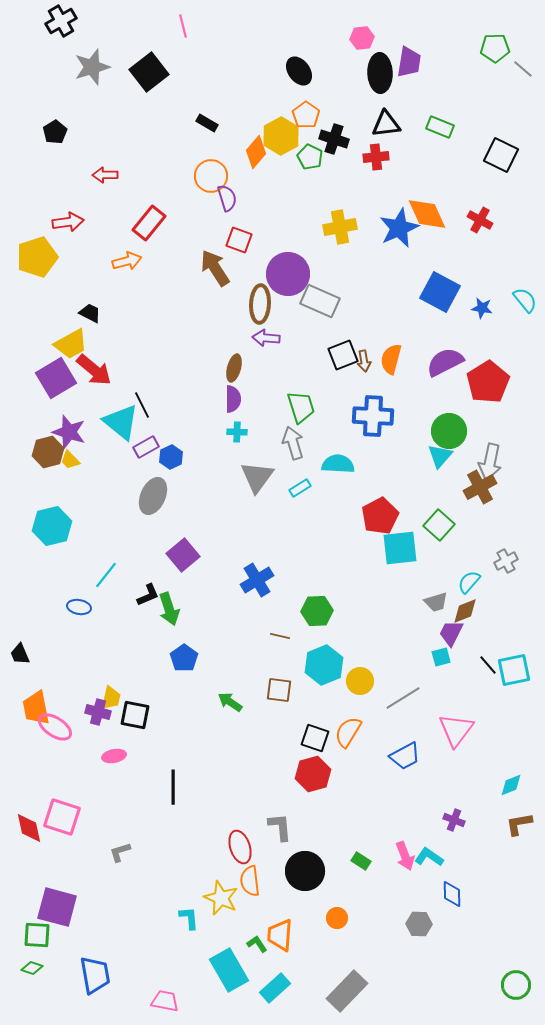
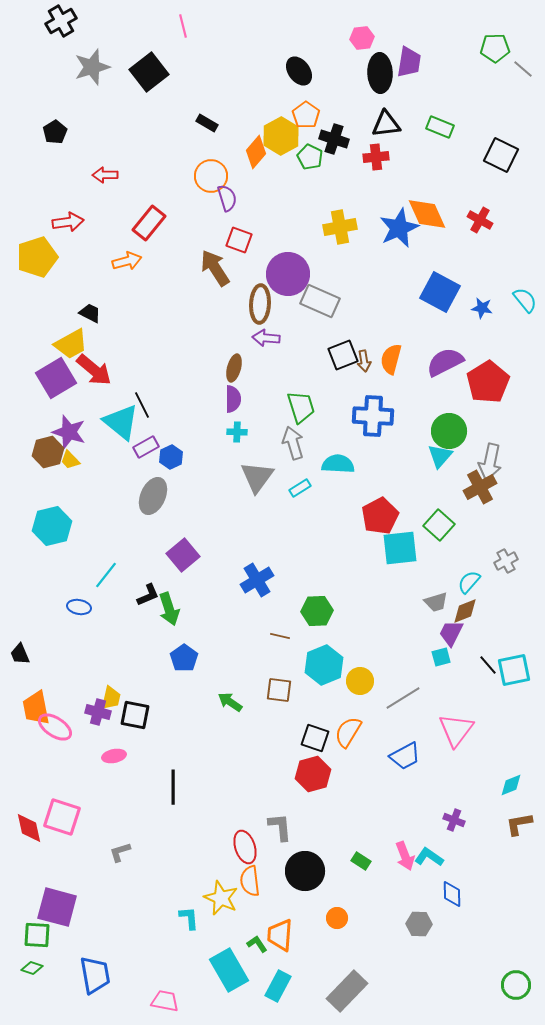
red ellipse at (240, 847): moved 5 px right
cyan rectangle at (275, 988): moved 3 px right, 2 px up; rotated 20 degrees counterclockwise
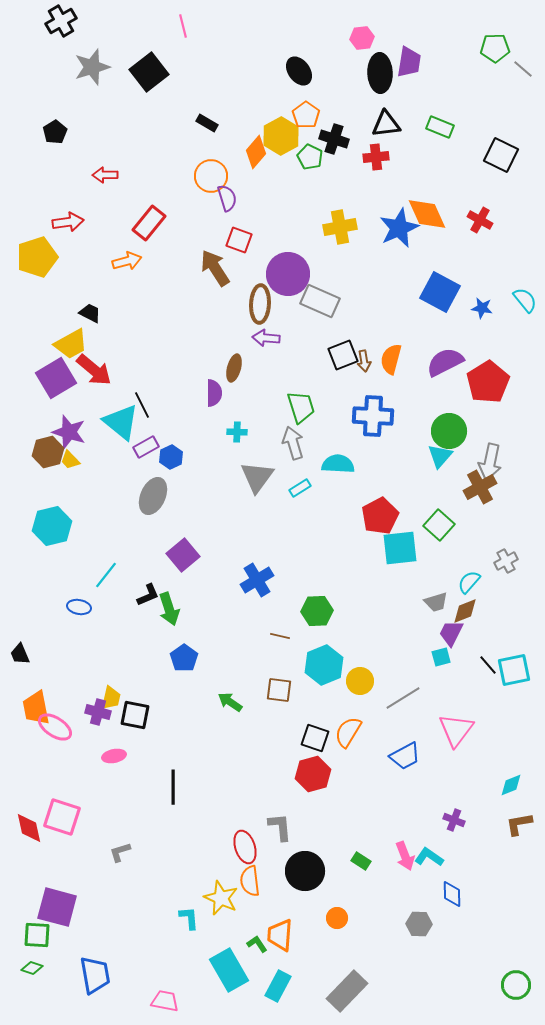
purple semicircle at (233, 399): moved 19 px left, 6 px up
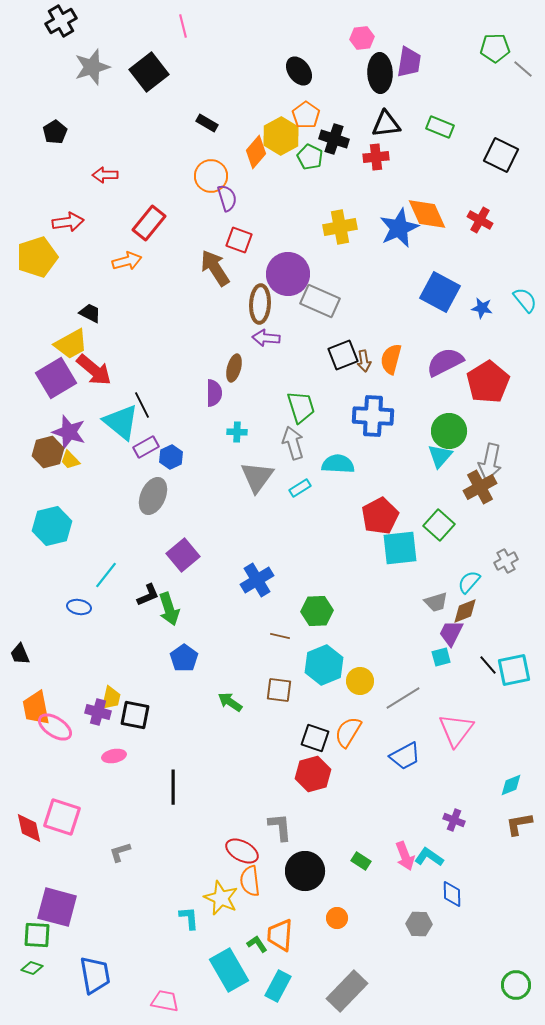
red ellipse at (245, 847): moved 3 px left, 4 px down; rotated 44 degrees counterclockwise
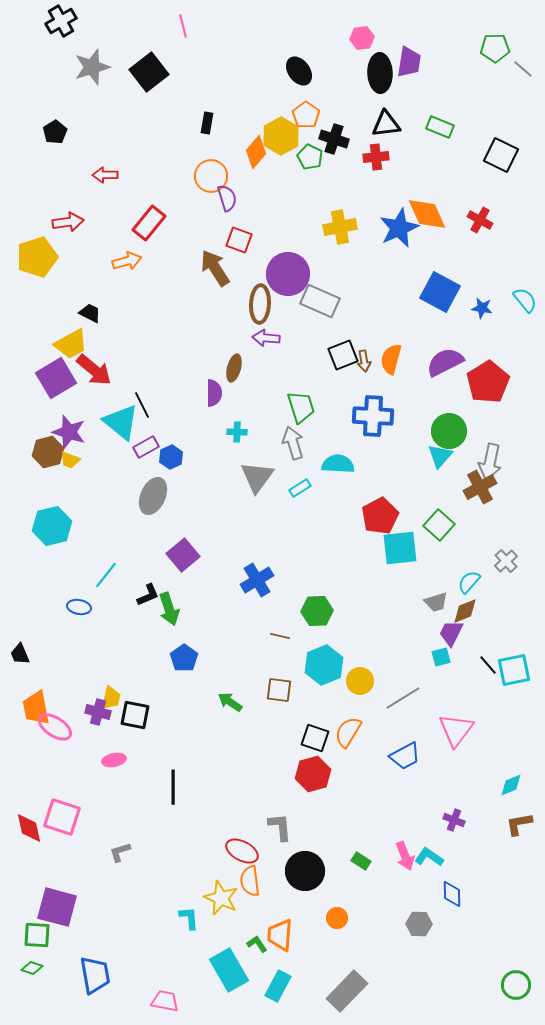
black rectangle at (207, 123): rotated 70 degrees clockwise
yellow trapezoid at (70, 460): rotated 25 degrees counterclockwise
gray cross at (506, 561): rotated 15 degrees counterclockwise
pink ellipse at (114, 756): moved 4 px down
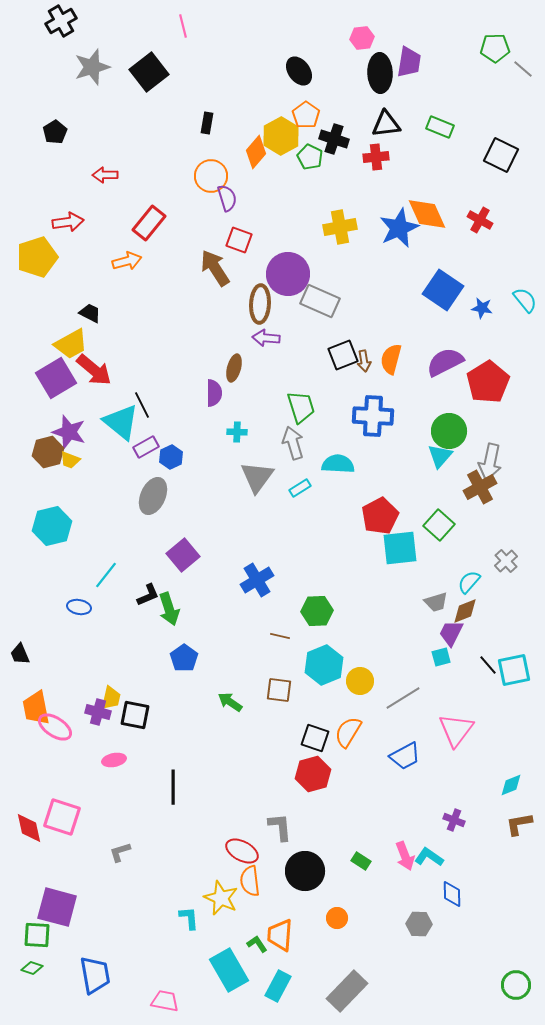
blue square at (440, 292): moved 3 px right, 2 px up; rotated 6 degrees clockwise
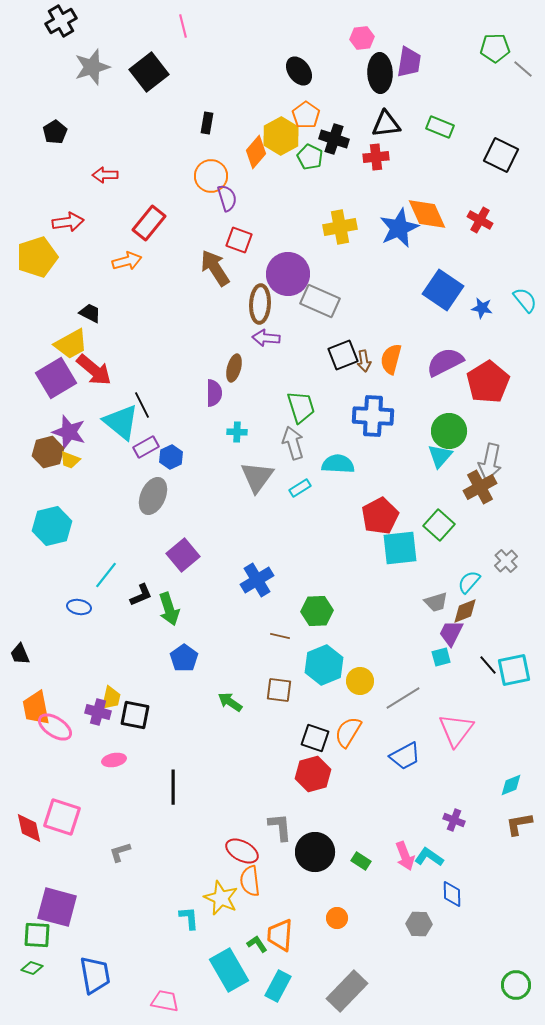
black L-shape at (148, 595): moved 7 px left
black circle at (305, 871): moved 10 px right, 19 px up
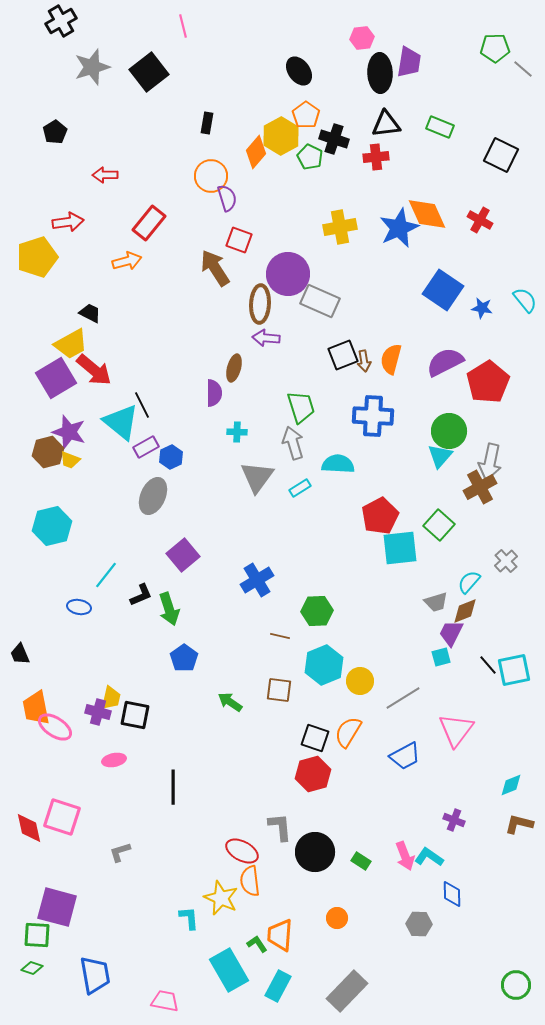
brown L-shape at (519, 824): rotated 24 degrees clockwise
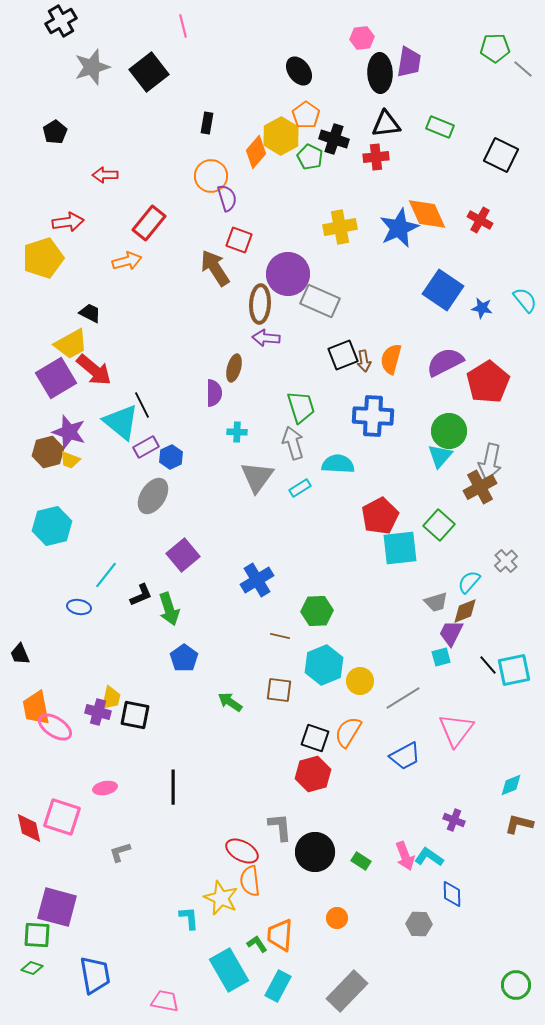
yellow pentagon at (37, 257): moved 6 px right, 1 px down
gray ellipse at (153, 496): rotated 9 degrees clockwise
pink ellipse at (114, 760): moved 9 px left, 28 px down
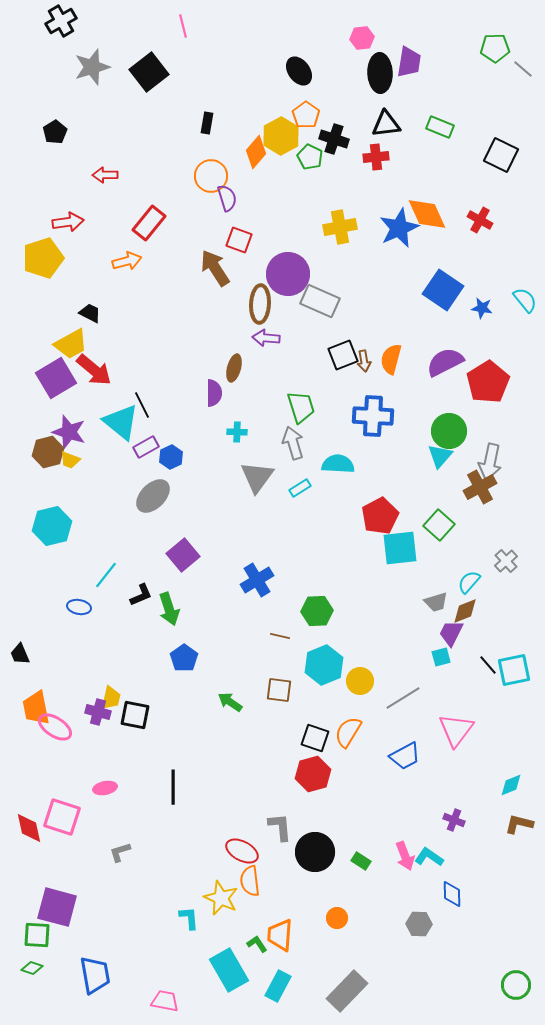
gray ellipse at (153, 496): rotated 12 degrees clockwise
